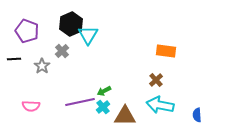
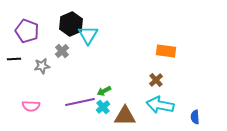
gray star: rotated 28 degrees clockwise
blue semicircle: moved 2 px left, 2 px down
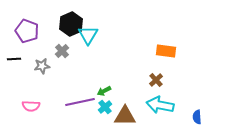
cyan cross: moved 2 px right
blue semicircle: moved 2 px right
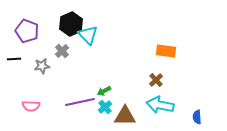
cyan triangle: rotated 15 degrees counterclockwise
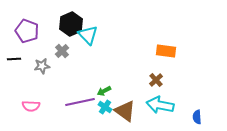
cyan cross: rotated 16 degrees counterclockwise
brown triangle: moved 5 px up; rotated 35 degrees clockwise
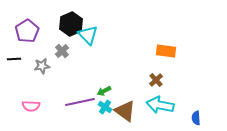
purple pentagon: rotated 20 degrees clockwise
blue semicircle: moved 1 px left, 1 px down
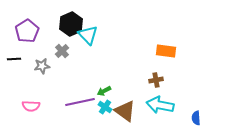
brown cross: rotated 32 degrees clockwise
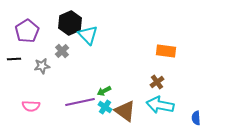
black hexagon: moved 1 px left, 1 px up
brown cross: moved 1 px right, 2 px down; rotated 24 degrees counterclockwise
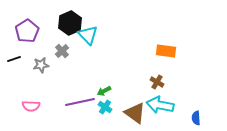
black line: rotated 16 degrees counterclockwise
gray star: moved 1 px left, 1 px up
brown cross: rotated 24 degrees counterclockwise
brown triangle: moved 10 px right, 2 px down
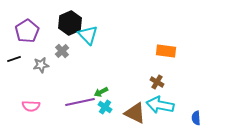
green arrow: moved 3 px left, 1 px down
brown triangle: rotated 10 degrees counterclockwise
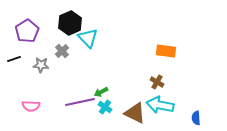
cyan triangle: moved 3 px down
gray star: rotated 14 degrees clockwise
